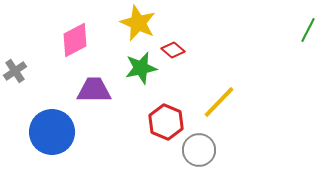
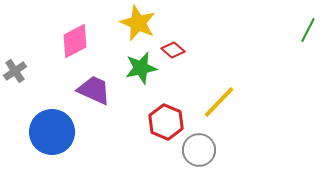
pink diamond: moved 1 px down
purple trapezoid: rotated 24 degrees clockwise
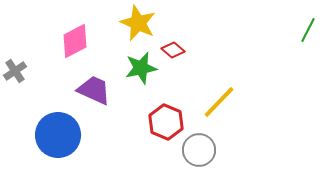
blue circle: moved 6 px right, 3 px down
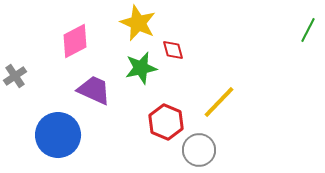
red diamond: rotated 35 degrees clockwise
gray cross: moved 5 px down
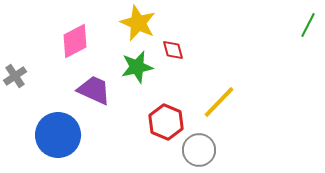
green line: moved 5 px up
green star: moved 4 px left, 1 px up
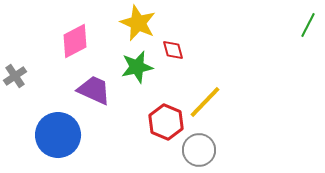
yellow line: moved 14 px left
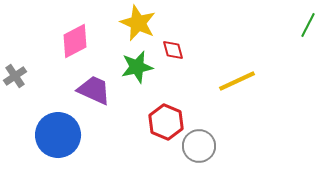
yellow line: moved 32 px right, 21 px up; rotated 21 degrees clockwise
gray circle: moved 4 px up
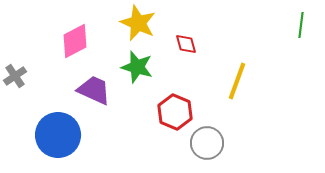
green line: moved 7 px left; rotated 20 degrees counterclockwise
red diamond: moved 13 px right, 6 px up
green star: rotated 28 degrees clockwise
yellow line: rotated 45 degrees counterclockwise
red hexagon: moved 9 px right, 10 px up
gray circle: moved 8 px right, 3 px up
